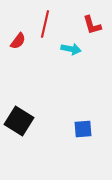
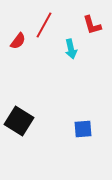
red line: moved 1 px left, 1 px down; rotated 16 degrees clockwise
cyan arrow: rotated 66 degrees clockwise
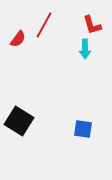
red semicircle: moved 2 px up
cyan arrow: moved 14 px right; rotated 12 degrees clockwise
blue square: rotated 12 degrees clockwise
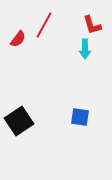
black square: rotated 24 degrees clockwise
blue square: moved 3 px left, 12 px up
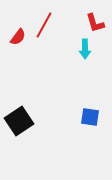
red L-shape: moved 3 px right, 2 px up
red semicircle: moved 2 px up
blue square: moved 10 px right
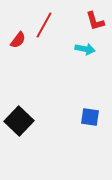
red L-shape: moved 2 px up
red semicircle: moved 3 px down
cyan arrow: rotated 78 degrees counterclockwise
black square: rotated 12 degrees counterclockwise
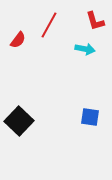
red line: moved 5 px right
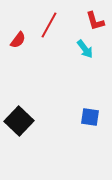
cyan arrow: rotated 42 degrees clockwise
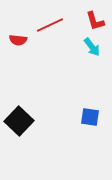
red line: moved 1 px right; rotated 36 degrees clockwise
red semicircle: rotated 60 degrees clockwise
cyan arrow: moved 7 px right, 2 px up
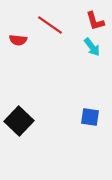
red line: rotated 60 degrees clockwise
